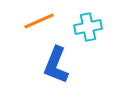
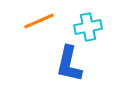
blue L-shape: moved 13 px right, 1 px up; rotated 9 degrees counterclockwise
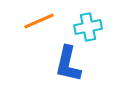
blue L-shape: moved 1 px left
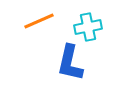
blue L-shape: moved 2 px right, 1 px up
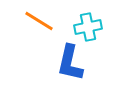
orange line: rotated 56 degrees clockwise
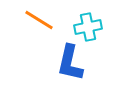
orange line: moved 1 px up
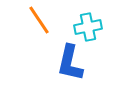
orange line: rotated 24 degrees clockwise
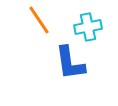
blue L-shape: rotated 21 degrees counterclockwise
